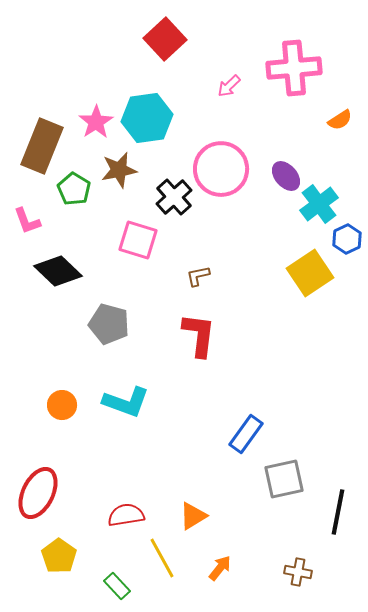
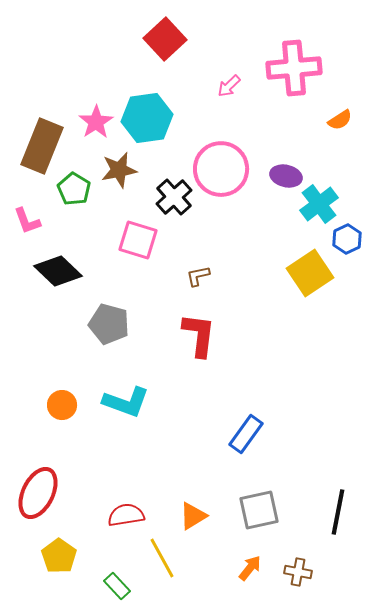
purple ellipse: rotated 36 degrees counterclockwise
gray square: moved 25 px left, 31 px down
orange arrow: moved 30 px right
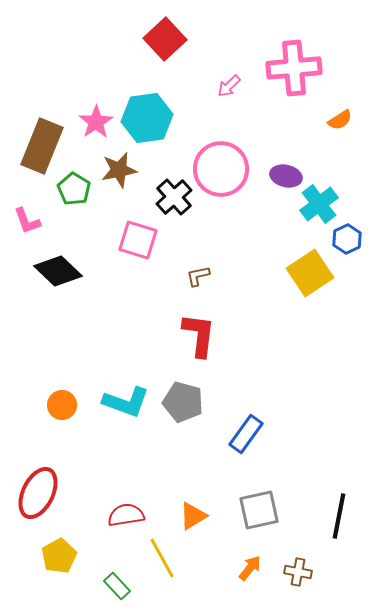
gray pentagon: moved 74 px right, 78 px down
black line: moved 1 px right, 4 px down
yellow pentagon: rotated 8 degrees clockwise
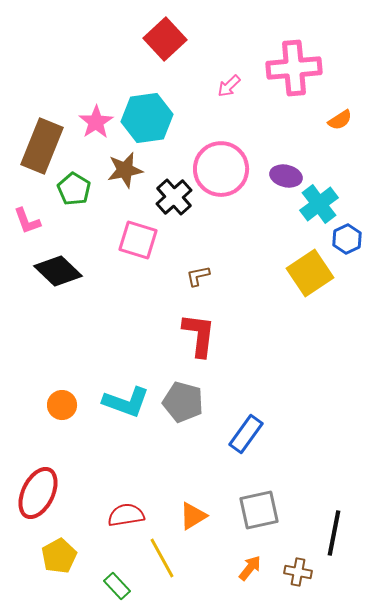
brown star: moved 6 px right
black line: moved 5 px left, 17 px down
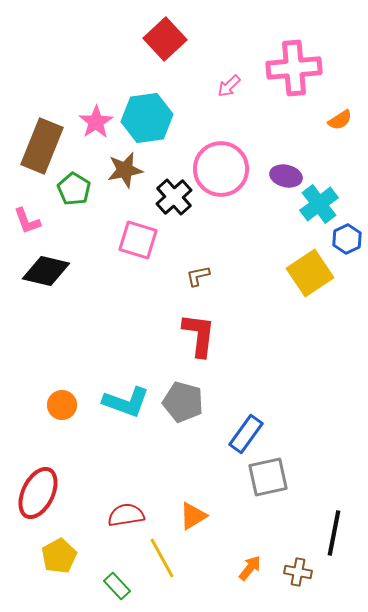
black diamond: moved 12 px left; rotated 30 degrees counterclockwise
gray square: moved 9 px right, 33 px up
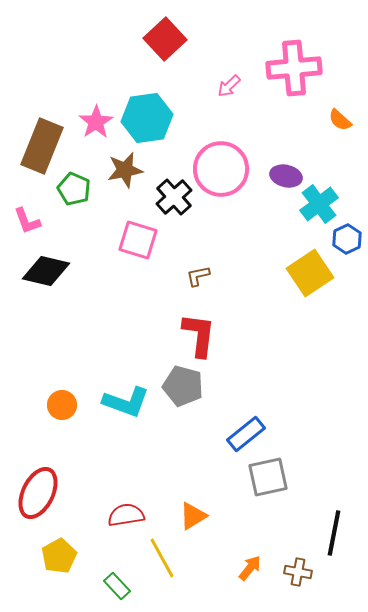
orange semicircle: rotated 75 degrees clockwise
green pentagon: rotated 8 degrees counterclockwise
gray pentagon: moved 16 px up
blue rectangle: rotated 15 degrees clockwise
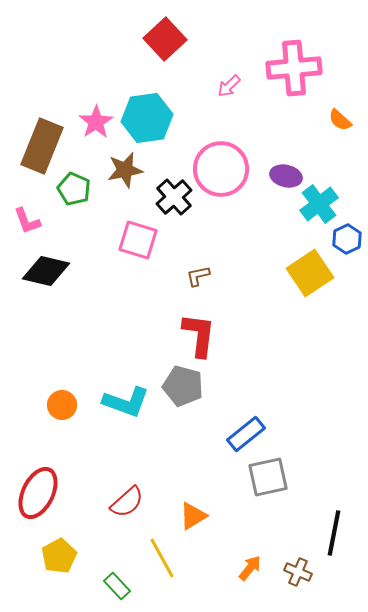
red semicircle: moved 1 px right, 13 px up; rotated 147 degrees clockwise
brown cross: rotated 12 degrees clockwise
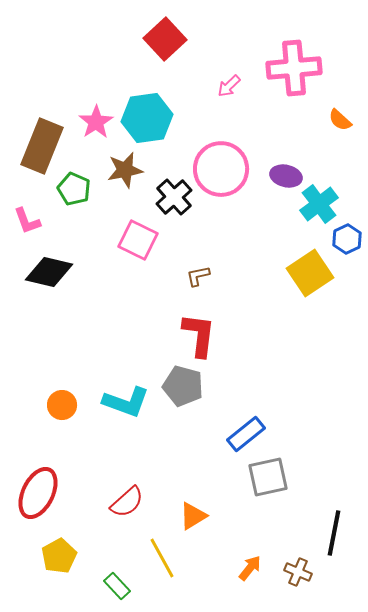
pink square: rotated 9 degrees clockwise
black diamond: moved 3 px right, 1 px down
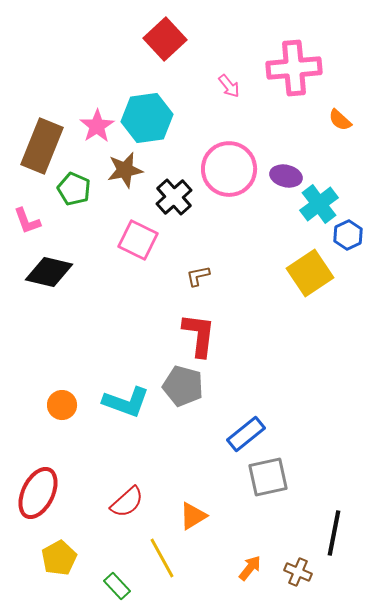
pink arrow: rotated 85 degrees counterclockwise
pink star: moved 1 px right, 4 px down
pink circle: moved 8 px right
blue hexagon: moved 1 px right, 4 px up
yellow pentagon: moved 2 px down
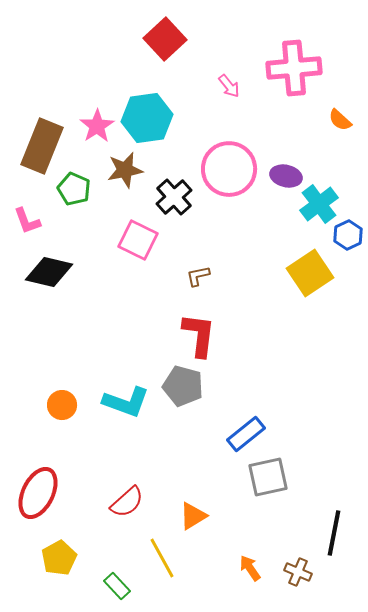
orange arrow: rotated 72 degrees counterclockwise
